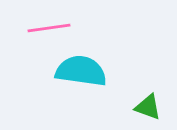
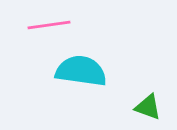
pink line: moved 3 px up
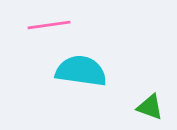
green triangle: moved 2 px right
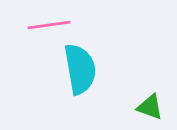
cyan semicircle: moved 1 px left, 2 px up; rotated 72 degrees clockwise
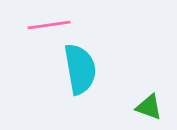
green triangle: moved 1 px left
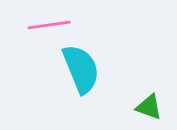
cyan semicircle: moved 1 px right; rotated 12 degrees counterclockwise
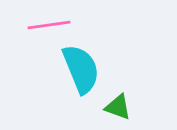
green triangle: moved 31 px left
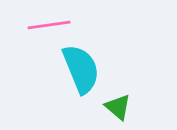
green triangle: rotated 20 degrees clockwise
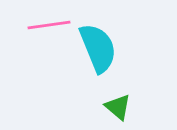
cyan semicircle: moved 17 px right, 21 px up
